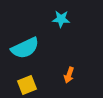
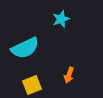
cyan star: rotated 24 degrees counterclockwise
yellow square: moved 5 px right
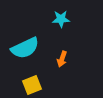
cyan star: rotated 18 degrees clockwise
orange arrow: moved 7 px left, 16 px up
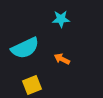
orange arrow: rotated 98 degrees clockwise
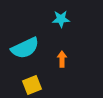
orange arrow: rotated 63 degrees clockwise
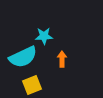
cyan star: moved 17 px left, 17 px down
cyan semicircle: moved 2 px left, 9 px down
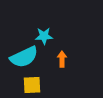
cyan semicircle: moved 1 px right
yellow square: rotated 18 degrees clockwise
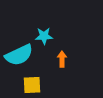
cyan semicircle: moved 5 px left, 2 px up
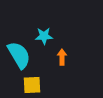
cyan semicircle: rotated 96 degrees counterclockwise
orange arrow: moved 2 px up
